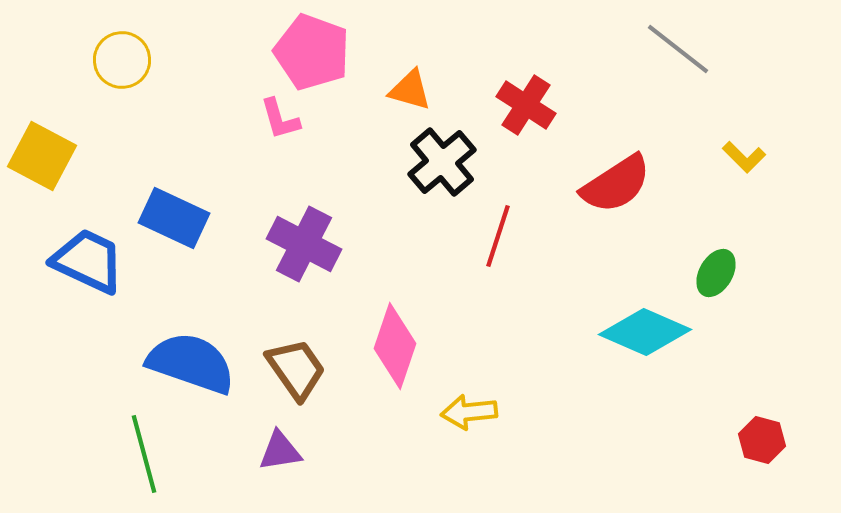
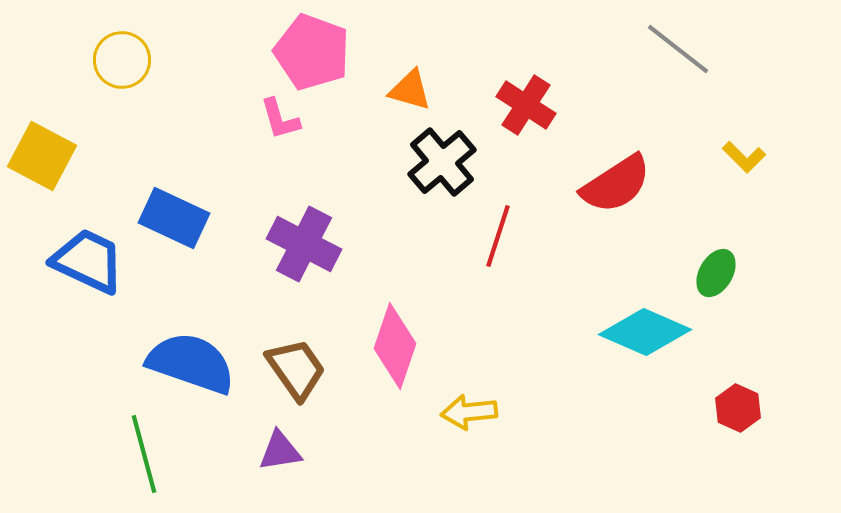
red hexagon: moved 24 px left, 32 px up; rotated 9 degrees clockwise
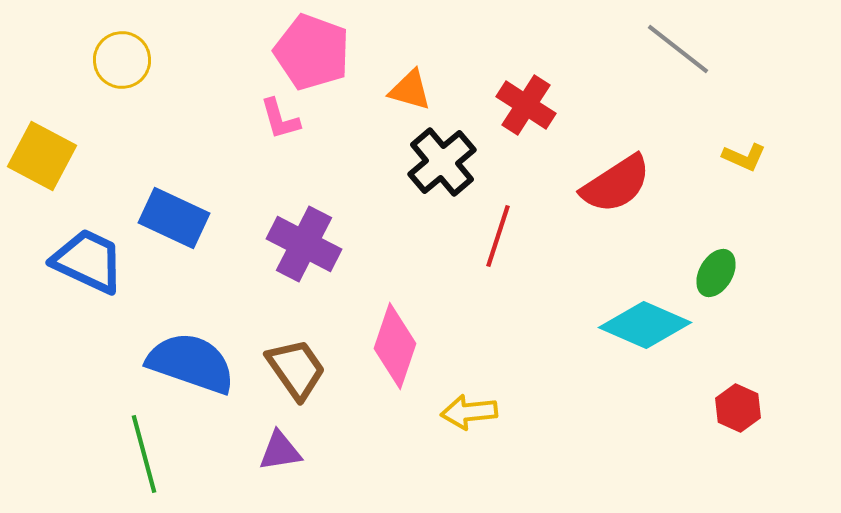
yellow L-shape: rotated 21 degrees counterclockwise
cyan diamond: moved 7 px up
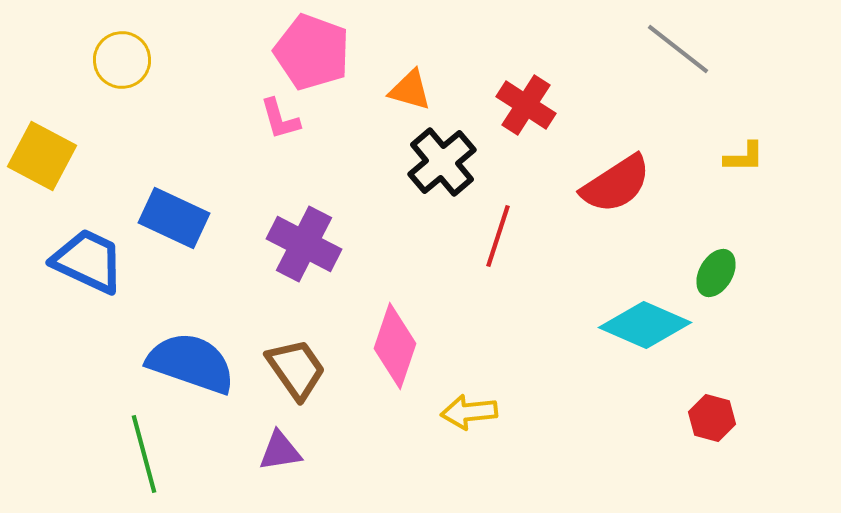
yellow L-shape: rotated 24 degrees counterclockwise
red hexagon: moved 26 px left, 10 px down; rotated 9 degrees counterclockwise
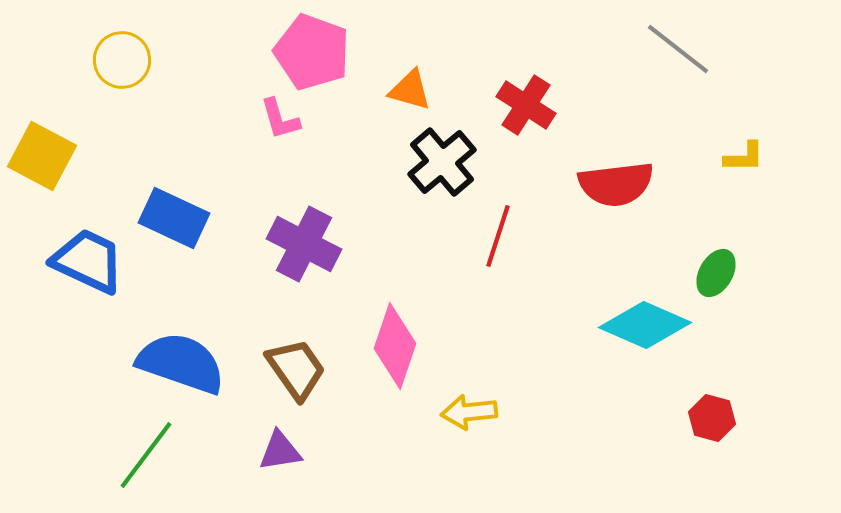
red semicircle: rotated 26 degrees clockwise
blue semicircle: moved 10 px left
green line: moved 2 px right, 1 px down; rotated 52 degrees clockwise
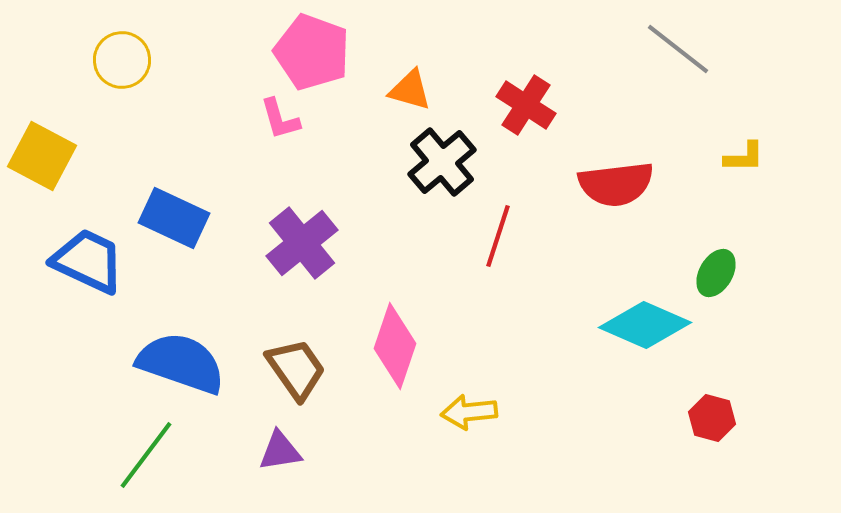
purple cross: moved 2 px left, 1 px up; rotated 24 degrees clockwise
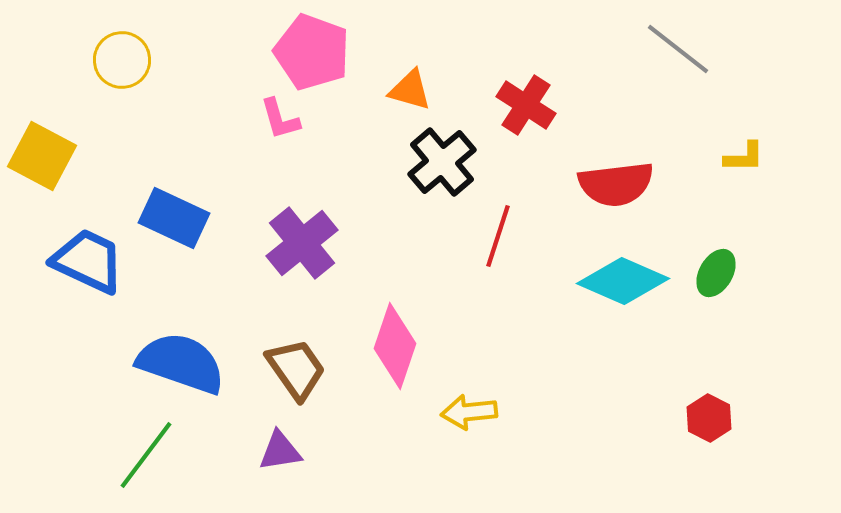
cyan diamond: moved 22 px left, 44 px up
red hexagon: moved 3 px left; rotated 12 degrees clockwise
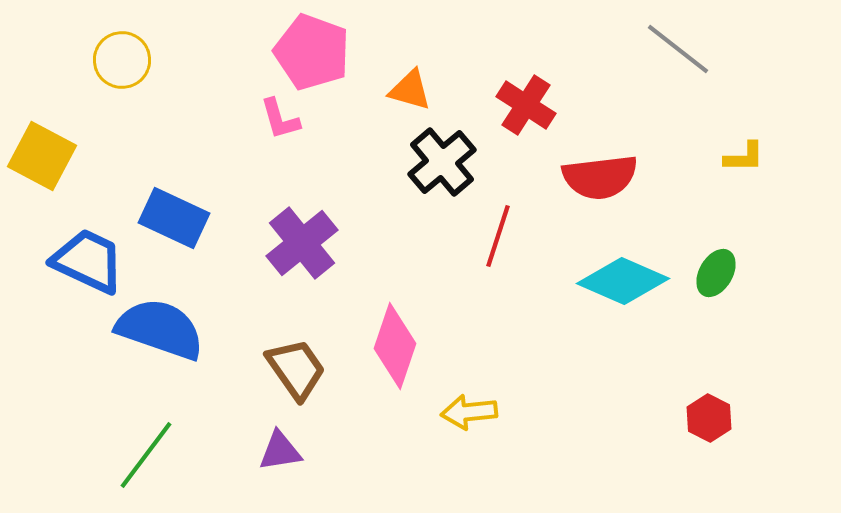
red semicircle: moved 16 px left, 7 px up
blue semicircle: moved 21 px left, 34 px up
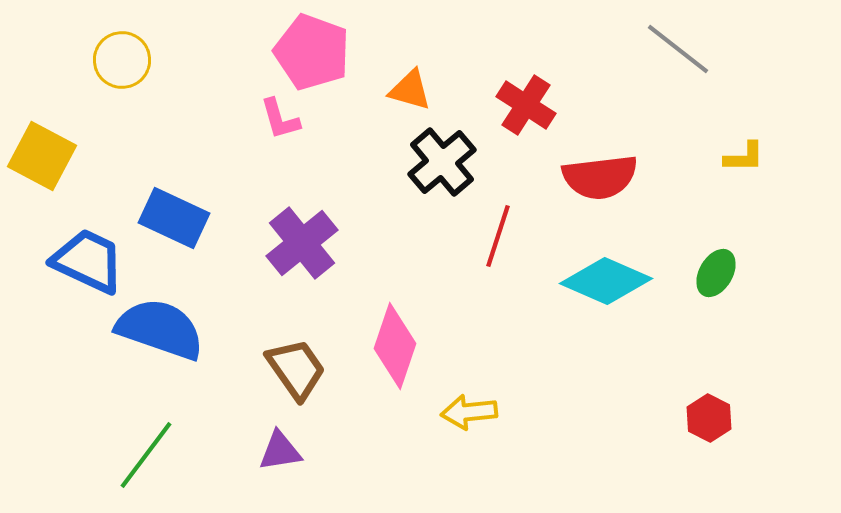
cyan diamond: moved 17 px left
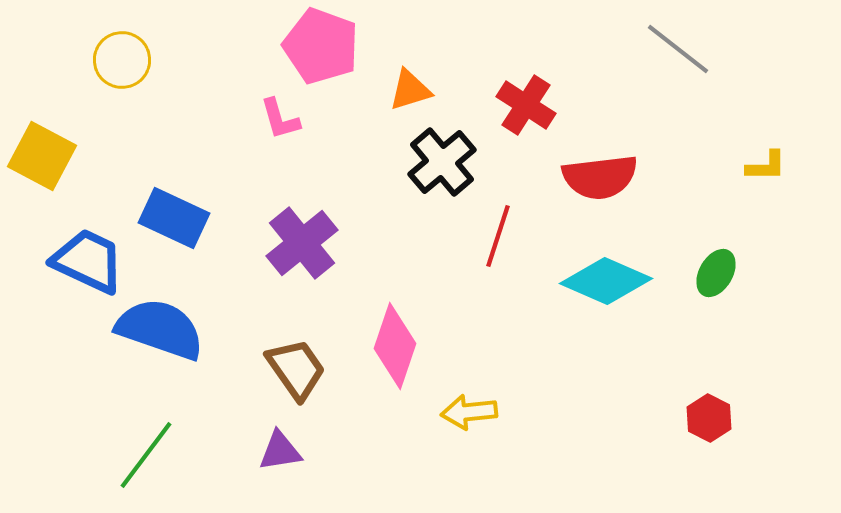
pink pentagon: moved 9 px right, 6 px up
orange triangle: rotated 33 degrees counterclockwise
yellow L-shape: moved 22 px right, 9 px down
